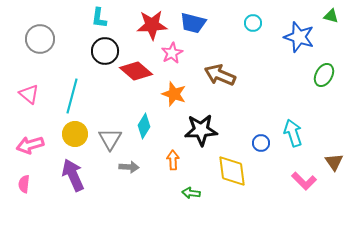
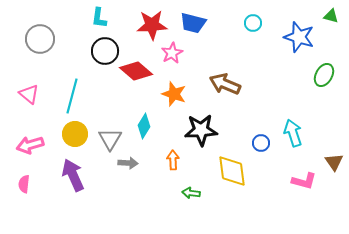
brown arrow: moved 5 px right, 9 px down
gray arrow: moved 1 px left, 4 px up
pink L-shape: rotated 30 degrees counterclockwise
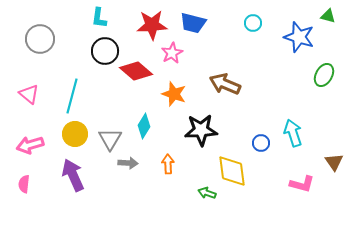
green triangle: moved 3 px left
orange arrow: moved 5 px left, 4 px down
pink L-shape: moved 2 px left, 3 px down
green arrow: moved 16 px right; rotated 12 degrees clockwise
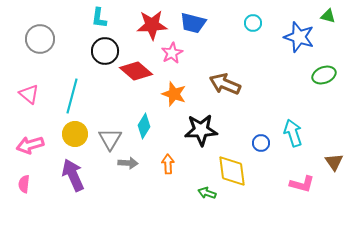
green ellipse: rotated 40 degrees clockwise
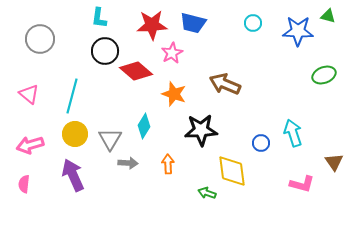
blue star: moved 1 px left, 6 px up; rotated 16 degrees counterclockwise
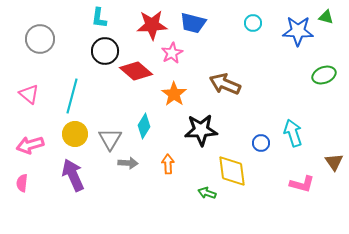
green triangle: moved 2 px left, 1 px down
orange star: rotated 15 degrees clockwise
pink semicircle: moved 2 px left, 1 px up
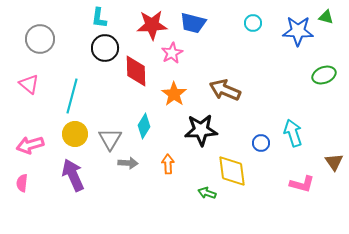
black circle: moved 3 px up
red diamond: rotated 48 degrees clockwise
brown arrow: moved 6 px down
pink triangle: moved 10 px up
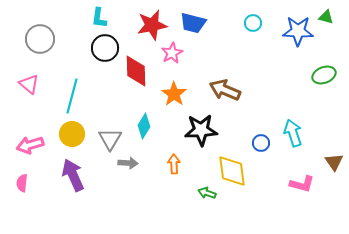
red star: rotated 8 degrees counterclockwise
yellow circle: moved 3 px left
orange arrow: moved 6 px right
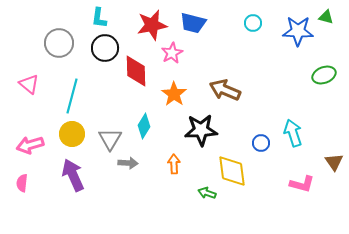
gray circle: moved 19 px right, 4 px down
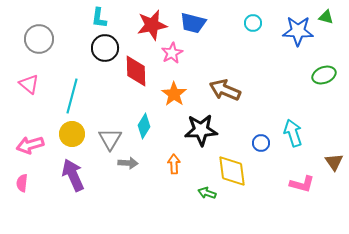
gray circle: moved 20 px left, 4 px up
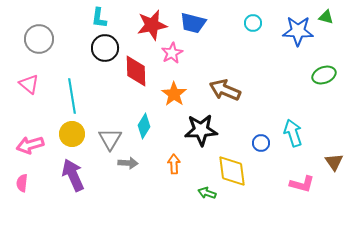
cyan line: rotated 24 degrees counterclockwise
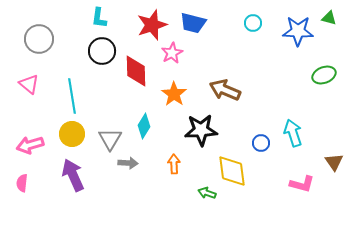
green triangle: moved 3 px right, 1 px down
red star: rotated 8 degrees counterclockwise
black circle: moved 3 px left, 3 px down
